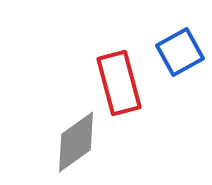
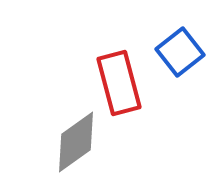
blue square: rotated 9 degrees counterclockwise
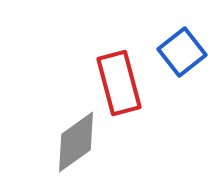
blue square: moved 2 px right
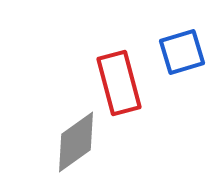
blue square: rotated 21 degrees clockwise
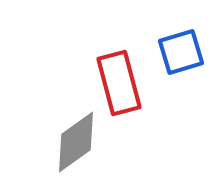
blue square: moved 1 px left
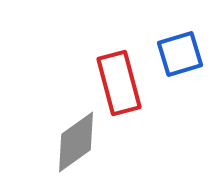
blue square: moved 1 px left, 2 px down
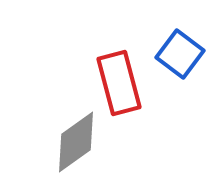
blue square: rotated 36 degrees counterclockwise
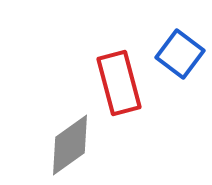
gray diamond: moved 6 px left, 3 px down
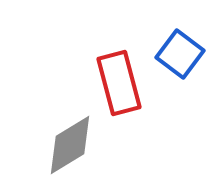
gray diamond: rotated 4 degrees clockwise
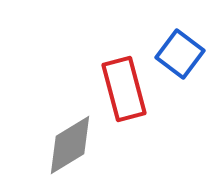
red rectangle: moved 5 px right, 6 px down
